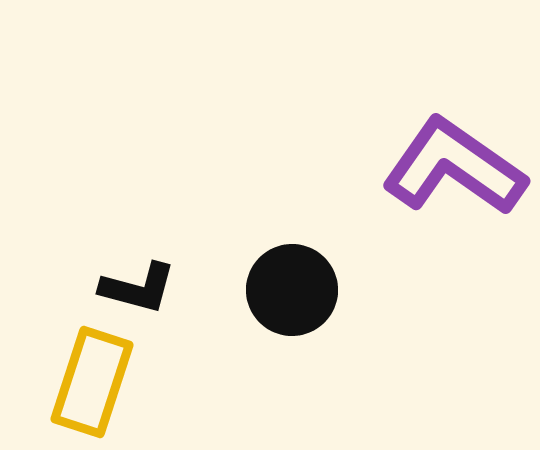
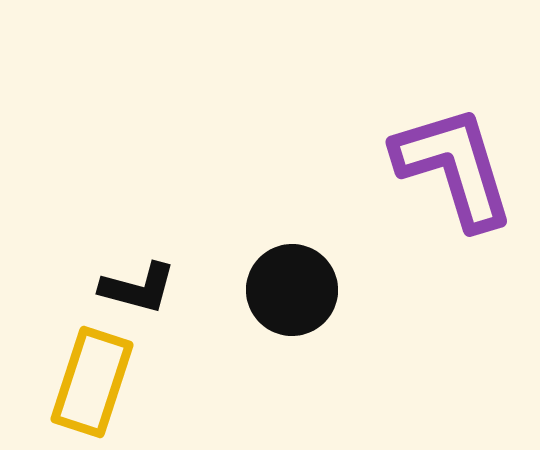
purple L-shape: rotated 38 degrees clockwise
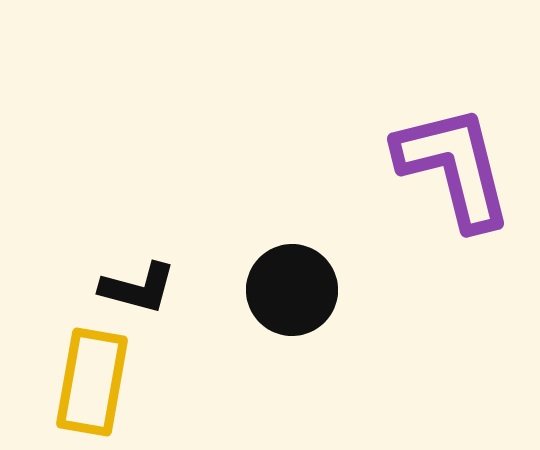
purple L-shape: rotated 3 degrees clockwise
yellow rectangle: rotated 8 degrees counterclockwise
